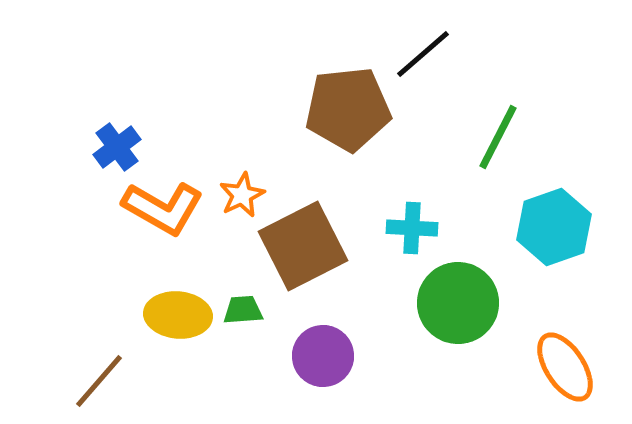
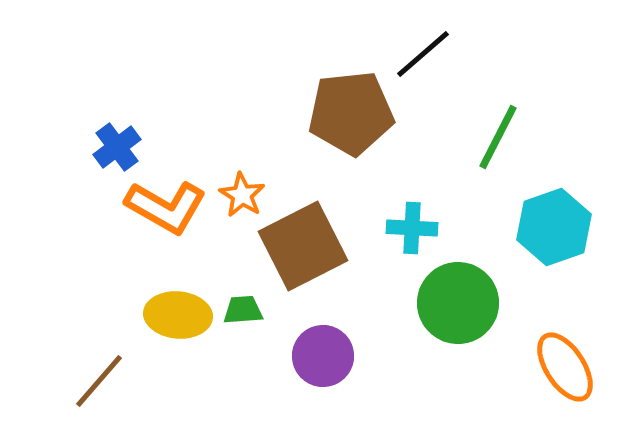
brown pentagon: moved 3 px right, 4 px down
orange star: rotated 15 degrees counterclockwise
orange L-shape: moved 3 px right, 1 px up
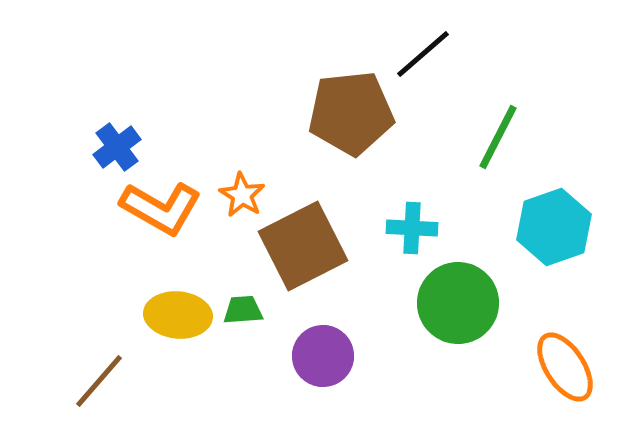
orange L-shape: moved 5 px left, 1 px down
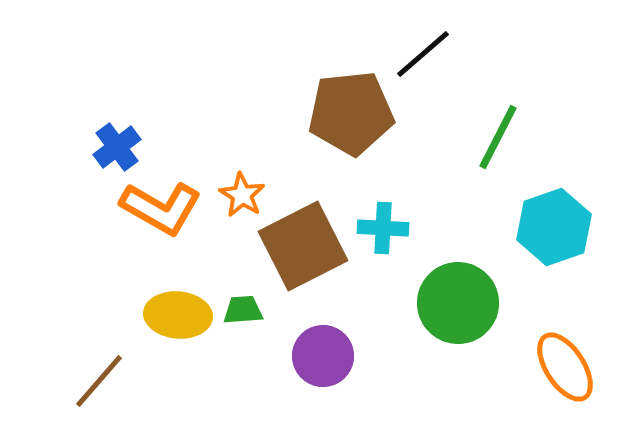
cyan cross: moved 29 px left
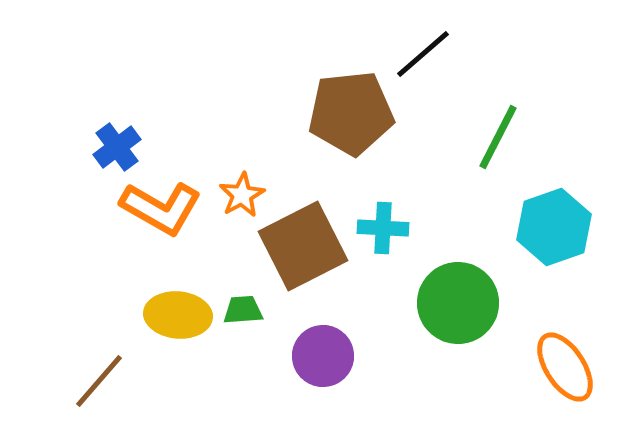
orange star: rotated 12 degrees clockwise
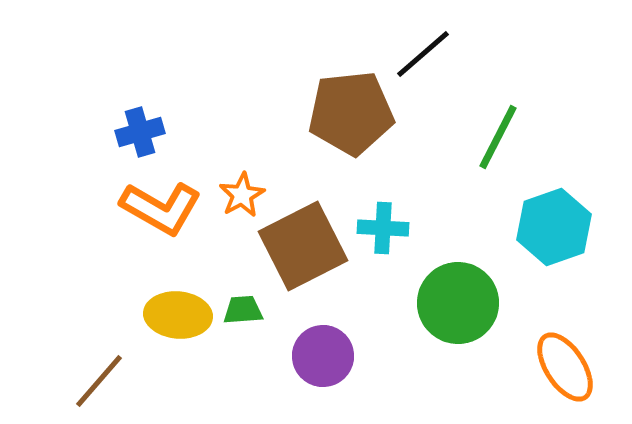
blue cross: moved 23 px right, 15 px up; rotated 21 degrees clockwise
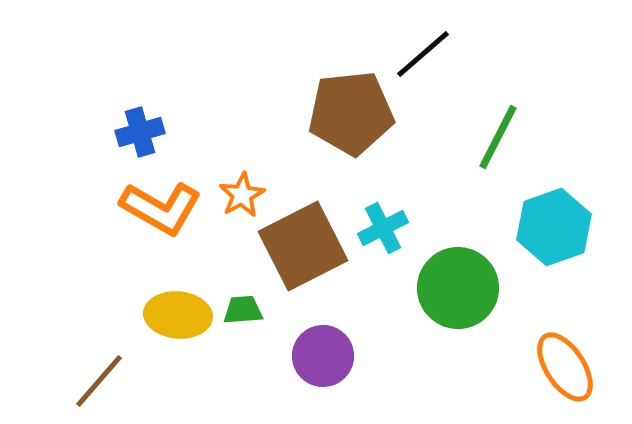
cyan cross: rotated 30 degrees counterclockwise
green circle: moved 15 px up
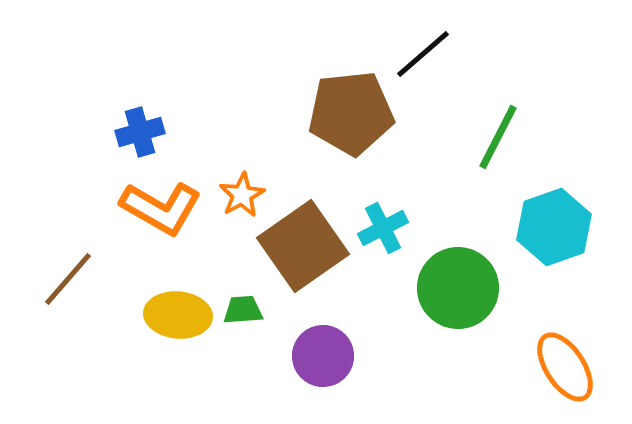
brown square: rotated 8 degrees counterclockwise
brown line: moved 31 px left, 102 px up
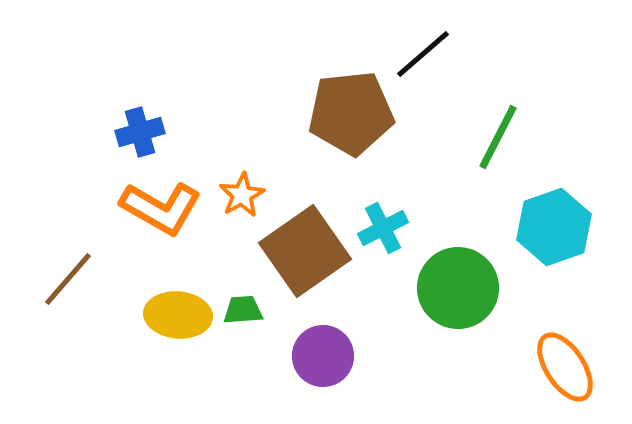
brown square: moved 2 px right, 5 px down
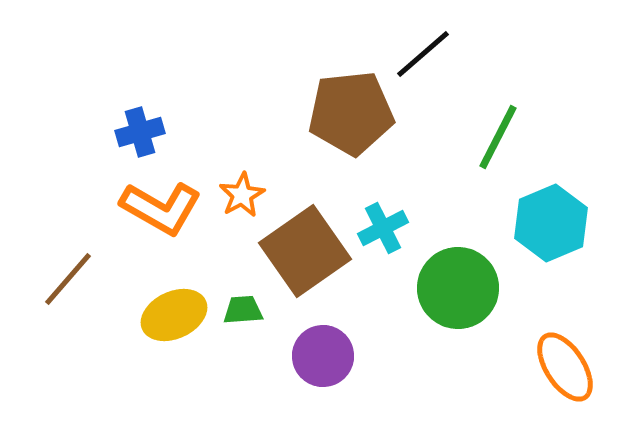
cyan hexagon: moved 3 px left, 4 px up; rotated 4 degrees counterclockwise
yellow ellipse: moved 4 px left; rotated 30 degrees counterclockwise
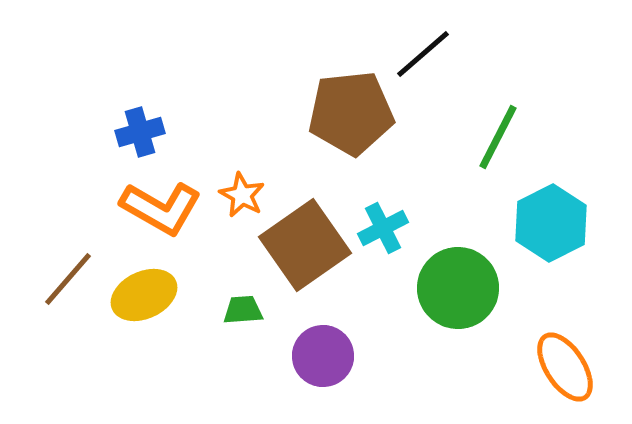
orange star: rotated 15 degrees counterclockwise
cyan hexagon: rotated 4 degrees counterclockwise
brown square: moved 6 px up
yellow ellipse: moved 30 px left, 20 px up
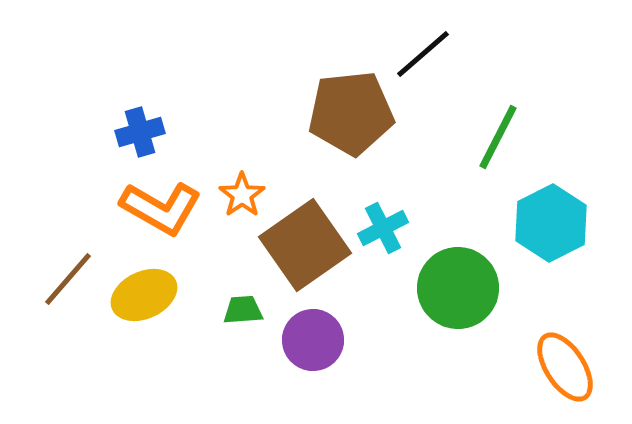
orange star: rotated 9 degrees clockwise
purple circle: moved 10 px left, 16 px up
